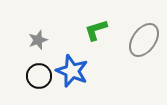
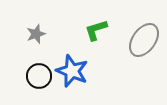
gray star: moved 2 px left, 6 px up
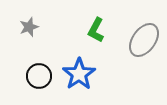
green L-shape: rotated 45 degrees counterclockwise
gray star: moved 7 px left, 7 px up
blue star: moved 7 px right, 3 px down; rotated 16 degrees clockwise
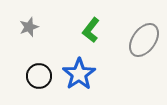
green L-shape: moved 5 px left; rotated 10 degrees clockwise
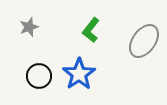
gray ellipse: moved 1 px down
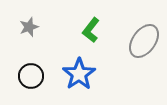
black circle: moved 8 px left
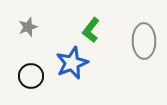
gray star: moved 1 px left
gray ellipse: rotated 36 degrees counterclockwise
blue star: moved 7 px left, 11 px up; rotated 12 degrees clockwise
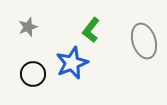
gray ellipse: rotated 16 degrees counterclockwise
black circle: moved 2 px right, 2 px up
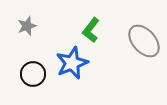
gray star: moved 1 px left, 1 px up
gray ellipse: rotated 24 degrees counterclockwise
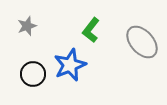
gray ellipse: moved 2 px left, 1 px down
blue star: moved 2 px left, 2 px down
